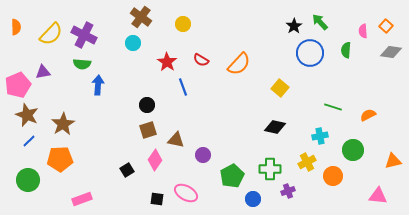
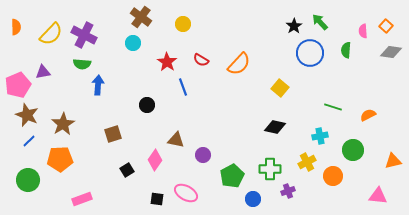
brown square at (148, 130): moved 35 px left, 4 px down
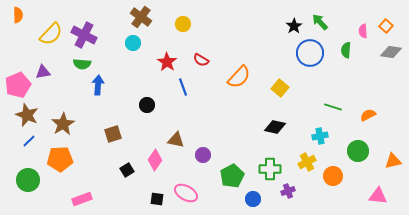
orange semicircle at (16, 27): moved 2 px right, 12 px up
orange semicircle at (239, 64): moved 13 px down
green circle at (353, 150): moved 5 px right, 1 px down
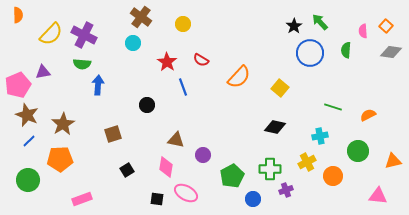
pink diamond at (155, 160): moved 11 px right, 7 px down; rotated 25 degrees counterclockwise
purple cross at (288, 191): moved 2 px left, 1 px up
